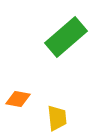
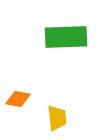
green rectangle: rotated 39 degrees clockwise
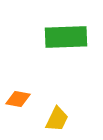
yellow trapezoid: moved 1 px down; rotated 32 degrees clockwise
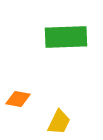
yellow trapezoid: moved 2 px right, 3 px down
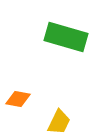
green rectangle: rotated 18 degrees clockwise
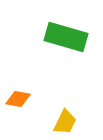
yellow trapezoid: moved 6 px right
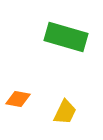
yellow trapezoid: moved 10 px up
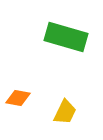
orange diamond: moved 1 px up
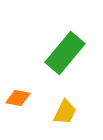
green rectangle: moved 1 px left, 16 px down; rotated 66 degrees counterclockwise
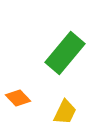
orange diamond: rotated 35 degrees clockwise
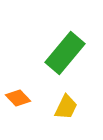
yellow trapezoid: moved 1 px right, 5 px up
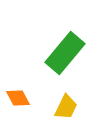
orange diamond: rotated 15 degrees clockwise
